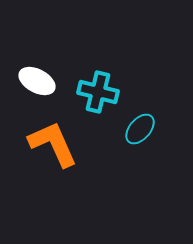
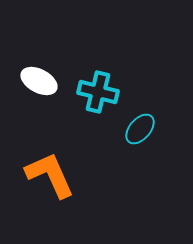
white ellipse: moved 2 px right
orange L-shape: moved 3 px left, 31 px down
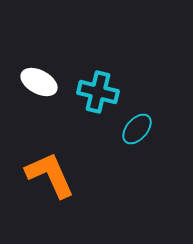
white ellipse: moved 1 px down
cyan ellipse: moved 3 px left
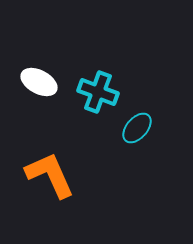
cyan cross: rotated 6 degrees clockwise
cyan ellipse: moved 1 px up
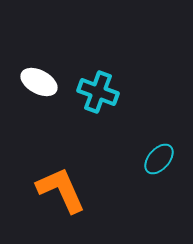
cyan ellipse: moved 22 px right, 31 px down
orange L-shape: moved 11 px right, 15 px down
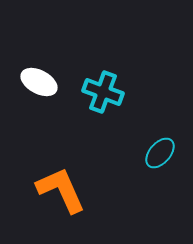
cyan cross: moved 5 px right
cyan ellipse: moved 1 px right, 6 px up
